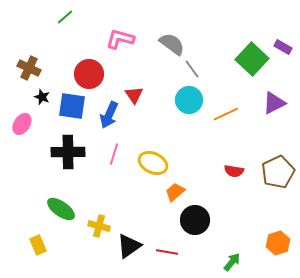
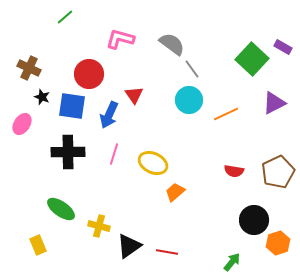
black circle: moved 59 px right
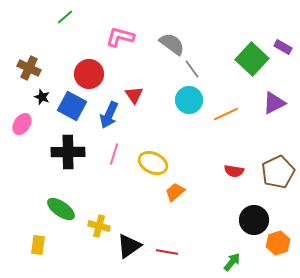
pink L-shape: moved 2 px up
blue square: rotated 20 degrees clockwise
yellow rectangle: rotated 30 degrees clockwise
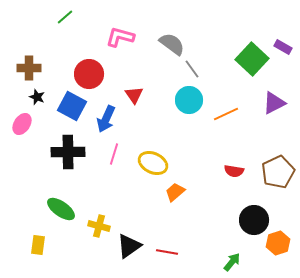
brown cross: rotated 25 degrees counterclockwise
black star: moved 5 px left
blue arrow: moved 3 px left, 4 px down
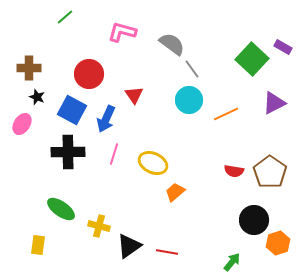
pink L-shape: moved 2 px right, 5 px up
blue square: moved 4 px down
brown pentagon: moved 8 px left; rotated 12 degrees counterclockwise
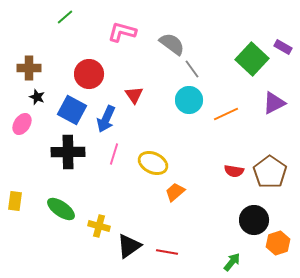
yellow rectangle: moved 23 px left, 44 px up
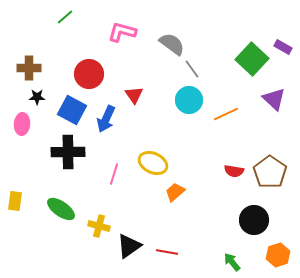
black star: rotated 21 degrees counterclockwise
purple triangle: moved 4 px up; rotated 50 degrees counterclockwise
pink ellipse: rotated 30 degrees counterclockwise
pink line: moved 20 px down
orange hexagon: moved 12 px down
green arrow: rotated 78 degrees counterclockwise
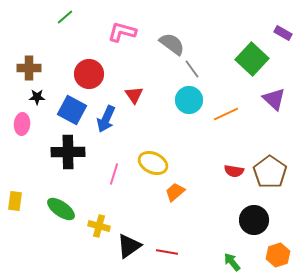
purple rectangle: moved 14 px up
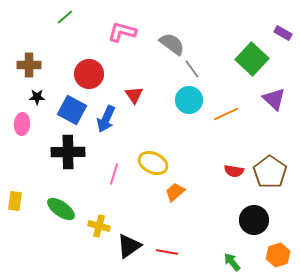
brown cross: moved 3 px up
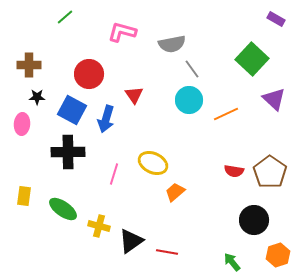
purple rectangle: moved 7 px left, 14 px up
gray semicircle: rotated 132 degrees clockwise
blue arrow: rotated 8 degrees counterclockwise
yellow rectangle: moved 9 px right, 5 px up
green ellipse: moved 2 px right
black triangle: moved 2 px right, 5 px up
